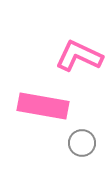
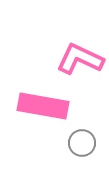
pink L-shape: moved 1 px right, 3 px down
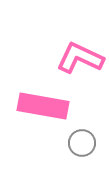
pink L-shape: moved 1 px up
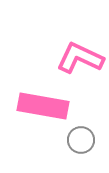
gray circle: moved 1 px left, 3 px up
